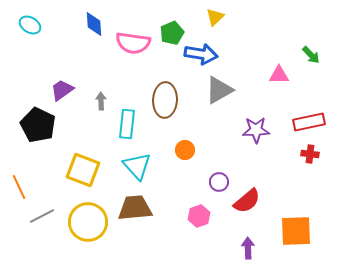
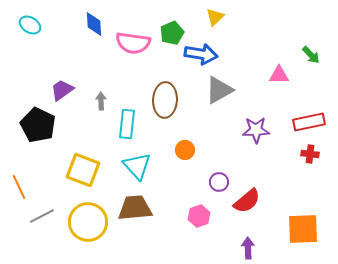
orange square: moved 7 px right, 2 px up
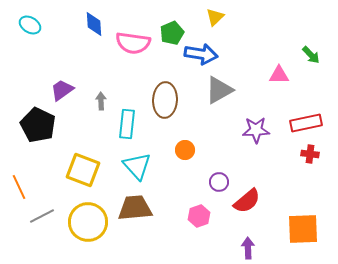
red rectangle: moved 3 px left, 1 px down
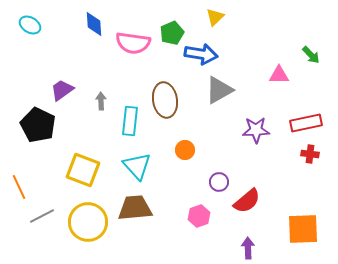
brown ellipse: rotated 12 degrees counterclockwise
cyan rectangle: moved 3 px right, 3 px up
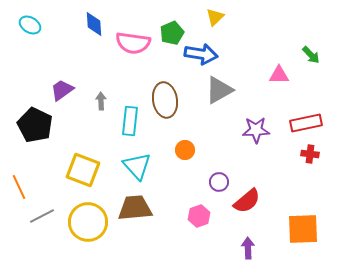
black pentagon: moved 3 px left
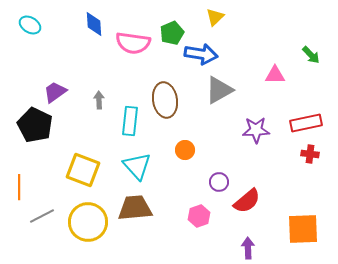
pink triangle: moved 4 px left
purple trapezoid: moved 7 px left, 2 px down
gray arrow: moved 2 px left, 1 px up
orange line: rotated 25 degrees clockwise
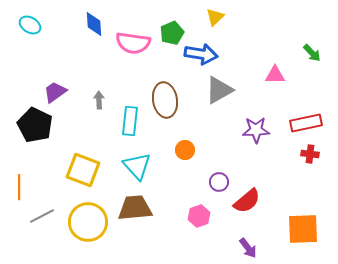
green arrow: moved 1 px right, 2 px up
purple arrow: rotated 145 degrees clockwise
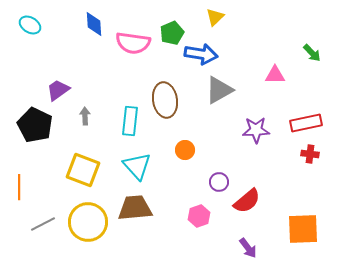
purple trapezoid: moved 3 px right, 2 px up
gray arrow: moved 14 px left, 16 px down
gray line: moved 1 px right, 8 px down
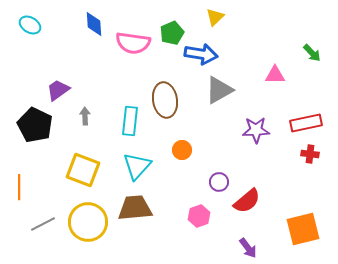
orange circle: moved 3 px left
cyan triangle: rotated 24 degrees clockwise
orange square: rotated 12 degrees counterclockwise
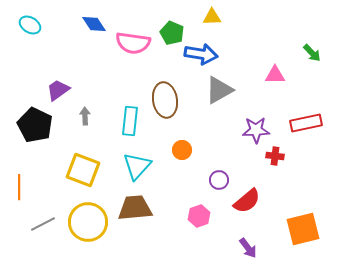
yellow triangle: moved 3 px left; rotated 42 degrees clockwise
blue diamond: rotated 30 degrees counterclockwise
green pentagon: rotated 25 degrees counterclockwise
red cross: moved 35 px left, 2 px down
purple circle: moved 2 px up
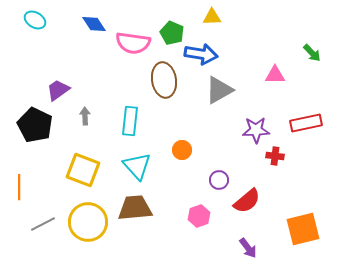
cyan ellipse: moved 5 px right, 5 px up
brown ellipse: moved 1 px left, 20 px up
cyan triangle: rotated 24 degrees counterclockwise
